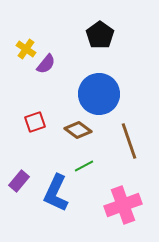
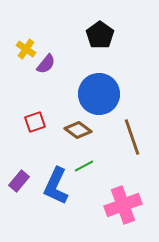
brown line: moved 3 px right, 4 px up
blue L-shape: moved 7 px up
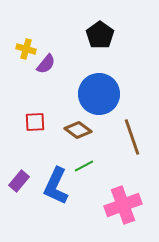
yellow cross: rotated 18 degrees counterclockwise
red square: rotated 15 degrees clockwise
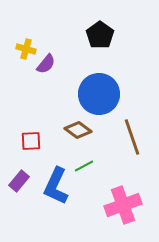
red square: moved 4 px left, 19 px down
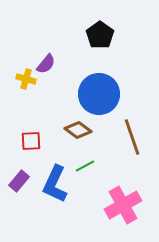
yellow cross: moved 30 px down
green line: moved 1 px right
blue L-shape: moved 1 px left, 2 px up
pink cross: rotated 9 degrees counterclockwise
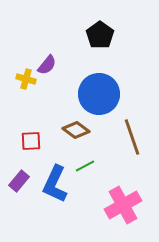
purple semicircle: moved 1 px right, 1 px down
brown diamond: moved 2 px left
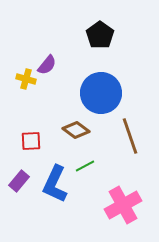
blue circle: moved 2 px right, 1 px up
brown line: moved 2 px left, 1 px up
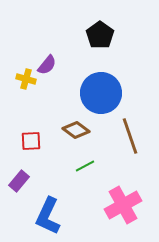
blue L-shape: moved 7 px left, 32 px down
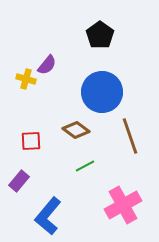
blue circle: moved 1 px right, 1 px up
blue L-shape: rotated 15 degrees clockwise
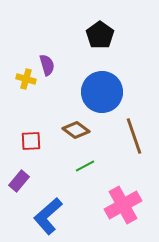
purple semicircle: rotated 55 degrees counterclockwise
brown line: moved 4 px right
blue L-shape: rotated 9 degrees clockwise
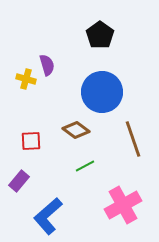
brown line: moved 1 px left, 3 px down
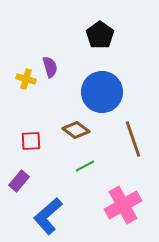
purple semicircle: moved 3 px right, 2 px down
